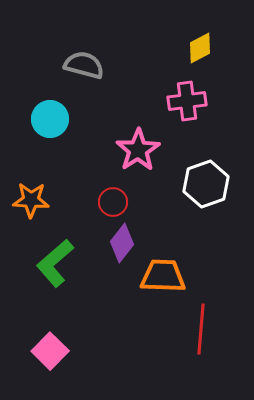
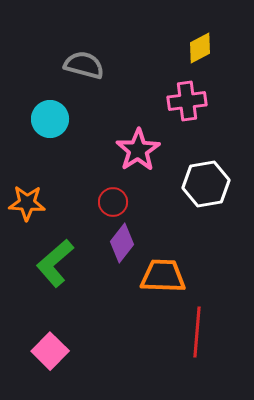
white hexagon: rotated 9 degrees clockwise
orange star: moved 4 px left, 3 px down
red line: moved 4 px left, 3 px down
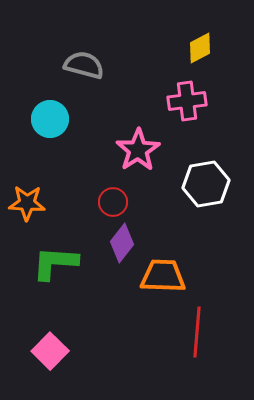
green L-shape: rotated 45 degrees clockwise
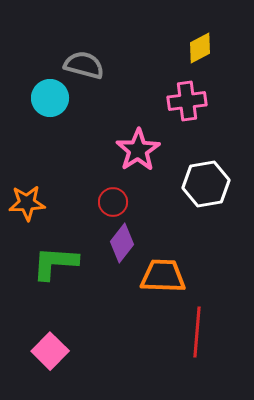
cyan circle: moved 21 px up
orange star: rotated 6 degrees counterclockwise
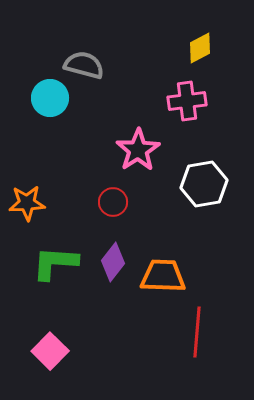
white hexagon: moved 2 px left
purple diamond: moved 9 px left, 19 px down
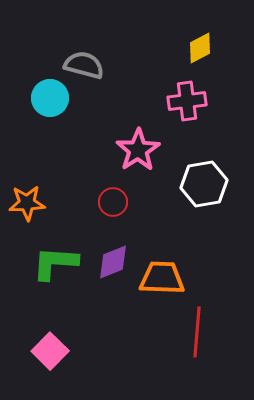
purple diamond: rotated 30 degrees clockwise
orange trapezoid: moved 1 px left, 2 px down
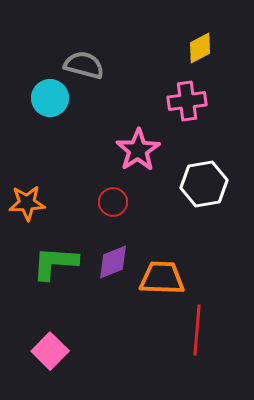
red line: moved 2 px up
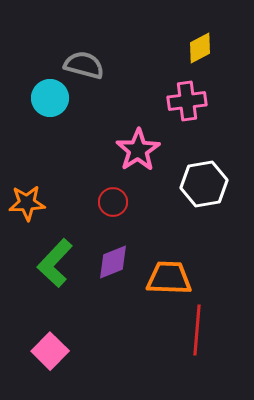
green L-shape: rotated 51 degrees counterclockwise
orange trapezoid: moved 7 px right
